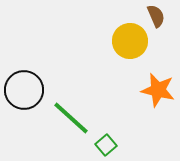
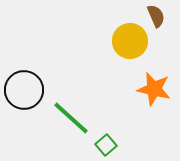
orange star: moved 4 px left, 1 px up
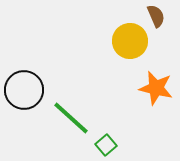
orange star: moved 2 px right, 1 px up
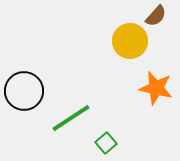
brown semicircle: rotated 65 degrees clockwise
black circle: moved 1 px down
green line: rotated 75 degrees counterclockwise
green square: moved 2 px up
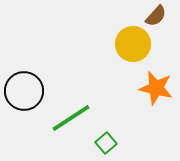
yellow circle: moved 3 px right, 3 px down
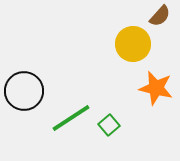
brown semicircle: moved 4 px right
green square: moved 3 px right, 18 px up
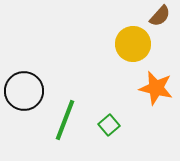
green line: moved 6 px left, 2 px down; rotated 36 degrees counterclockwise
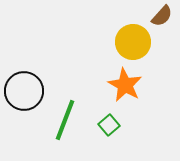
brown semicircle: moved 2 px right
yellow circle: moved 2 px up
orange star: moved 31 px left, 3 px up; rotated 16 degrees clockwise
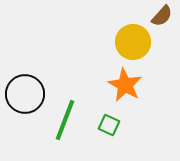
black circle: moved 1 px right, 3 px down
green square: rotated 25 degrees counterclockwise
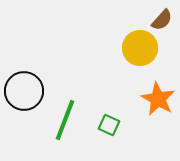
brown semicircle: moved 4 px down
yellow circle: moved 7 px right, 6 px down
orange star: moved 33 px right, 14 px down
black circle: moved 1 px left, 3 px up
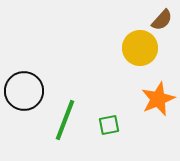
orange star: rotated 20 degrees clockwise
green square: rotated 35 degrees counterclockwise
